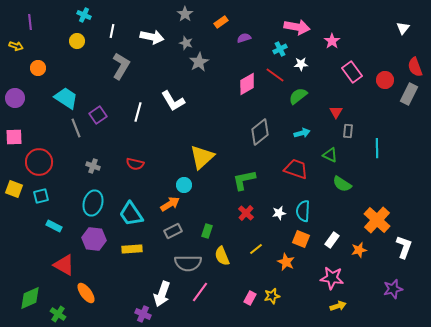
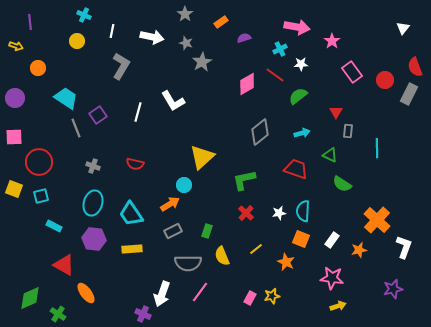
gray star at (199, 62): moved 3 px right
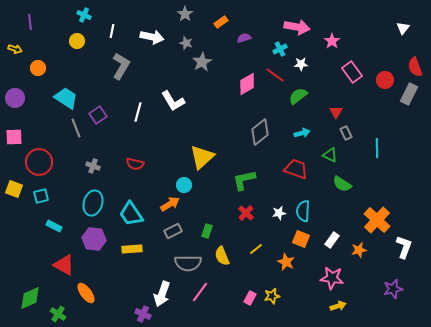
yellow arrow at (16, 46): moved 1 px left, 3 px down
gray rectangle at (348, 131): moved 2 px left, 2 px down; rotated 32 degrees counterclockwise
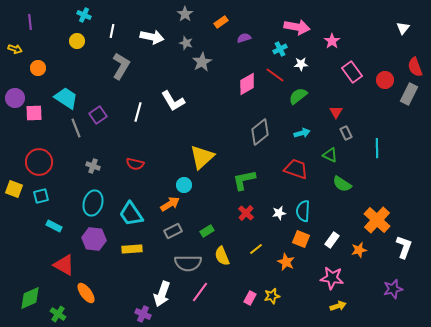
pink square at (14, 137): moved 20 px right, 24 px up
green rectangle at (207, 231): rotated 40 degrees clockwise
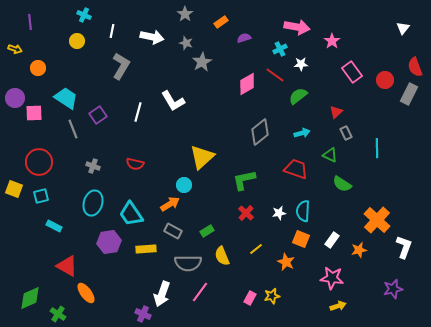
red triangle at (336, 112): rotated 16 degrees clockwise
gray line at (76, 128): moved 3 px left, 1 px down
gray rectangle at (173, 231): rotated 54 degrees clockwise
purple hexagon at (94, 239): moved 15 px right, 3 px down; rotated 15 degrees counterclockwise
yellow rectangle at (132, 249): moved 14 px right
red triangle at (64, 265): moved 3 px right, 1 px down
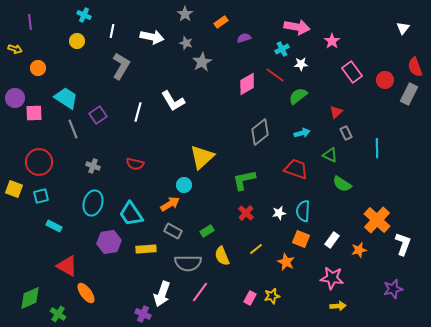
cyan cross at (280, 49): moved 2 px right
white L-shape at (404, 247): moved 1 px left, 3 px up
yellow arrow at (338, 306): rotated 14 degrees clockwise
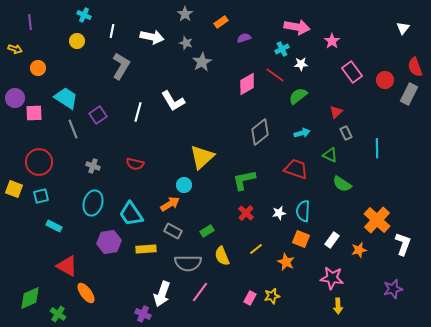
yellow arrow at (338, 306): rotated 91 degrees clockwise
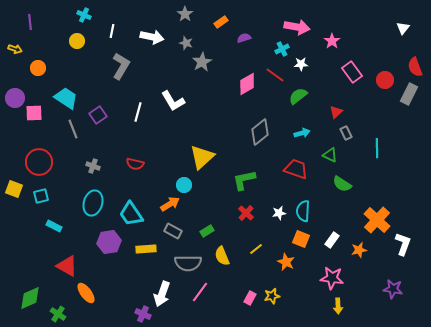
purple star at (393, 289): rotated 24 degrees clockwise
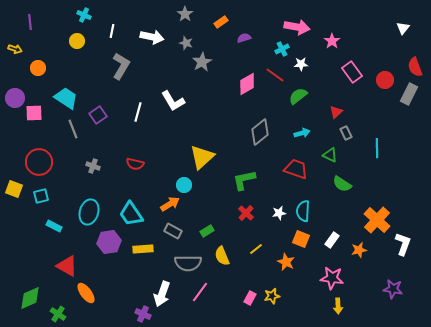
cyan ellipse at (93, 203): moved 4 px left, 9 px down
yellow rectangle at (146, 249): moved 3 px left
